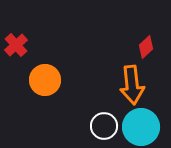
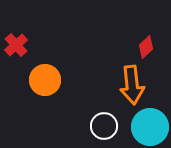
cyan circle: moved 9 px right
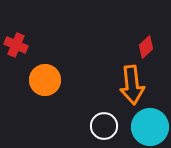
red cross: rotated 25 degrees counterclockwise
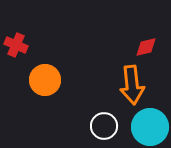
red diamond: rotated 30 degrees clockwise
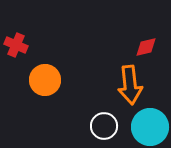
orange arrow: moved 2 px left
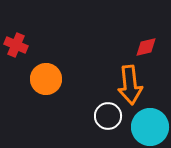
orange circle: moved 1 px right, 1 px up
white circle: moved 4 px right, 10 px up
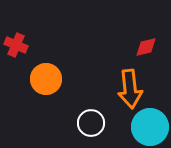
orange arrow: moved 4 px down
white circle: moved 17 px left, 7 px down
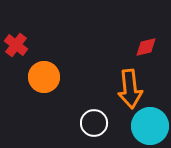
red cross: rotated 15 degrees clockwise
orange circle: moved 2 px left, 2 px up
white circle: moved 3 px right
cyan circle: moved 1 px up
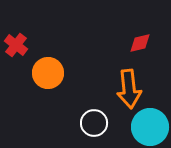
red diamond: moved 6 px left, 4 px up
orange circle: moved 4 px right, 4 px up
orange arrow: moved 1 px left
cyan circle: moved 1 px down
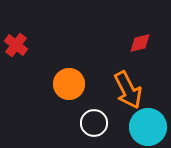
orange circle: moved 21 px right, 11 px down
orange arrow: moved 1 px left, 1 px down; rotated 21 degrees counterclockwise
cyan circle: moved 2 px left
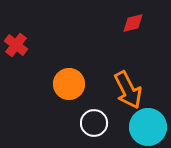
red diamond: moved 7 px left, 20 px up
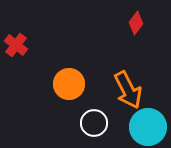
red diamond: moved 3 px right; rotated 40 degrees counterclockwise
